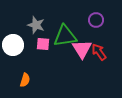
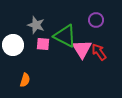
green triangle: rotated 35 degrees clockwise
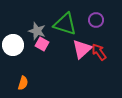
gray star: moved 1 px right, 6 px down
green triangle: moved 12 px up; rotated 10 degrees counterclockwise
pink square: moved 1 px left; rotated 24 degrees clockwise
pink triangle: rotated 20 degrees clockwise
orange semicircle: moved 2 px left, 3 px down
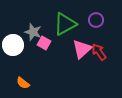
green triangle: rotated 45 degrees counterclockwise
gray star: moved 4 px left, 1 px down
pink square: moved 2 px right, 1 px up
orange semicircle: rotated 112 degrees clockwise
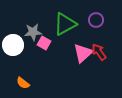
gray star: rotated 24 degrees counterclockwise
pink triangle: moved 1 px right, 4 px down
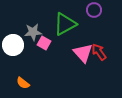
purple circle: moved 2 px left, 10 px up
pink triangle: rotated 30 degrees counterclockwise
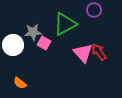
orange semicircle: moved 3 px left
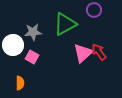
pink square: moved 12 px left, 14 px down
pink triangle: rotated 30 degrees clockwise
orange semicircle: rotated 128 degrees counterclockwise
